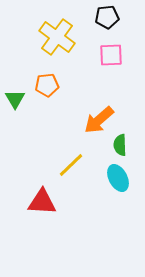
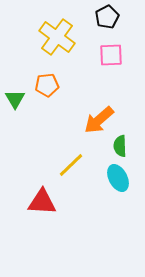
black pentagon: rotated 20 degrees counterclockwise
green semicircle: moved 1 px down
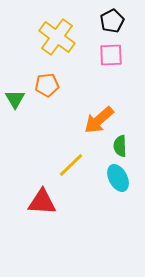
black pentagon: moved 5 px right, 4 px down
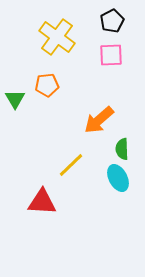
green semicircle: moved 2 px right, 3 px down
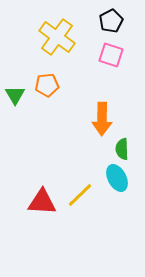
black pentagon: moved 1 px left
pink square: rotated 20 degrees clockwise
green triangle: moved 4 px up
orange arrow: moved 3 px right, 1 px up; rotated 48 degrees counterclockwise
yellow line: moved 9 px right, 30 px down
cyan ellipse: moved 1 px left
